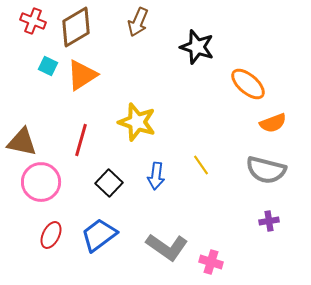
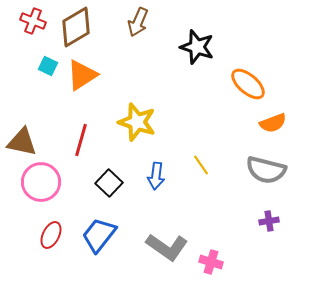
blue trapezoid: rotated 15 degrees counterclockwise
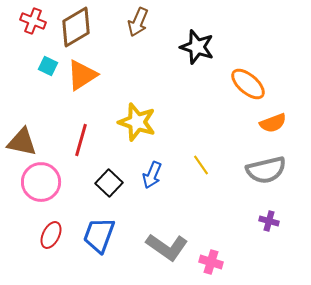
gray semicircle: rotated 27 degrees counterclockwise
blue arrow: moved 4 px left, 1 px up; rotated 16 degrees clockwise
purple cross: rotated 24 degrees clockwise
blue trapezoid: rotated 18 degrees counterclockwise
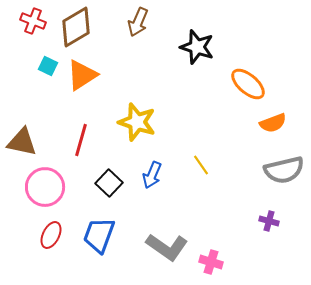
gray semicircle: moved 18 px right
pink circle: moved 4 px right, 5 px down
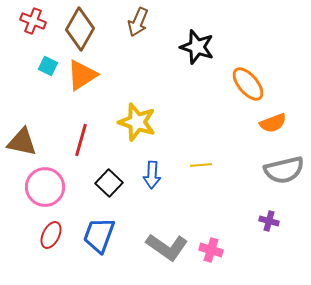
brown diamond: moved 4 px right, 2 px down; rotated 30 degrees counterclockwise
orange ellipse: rotated 9 degrees clockwise
yellow line: rotated 60 degrees counterclockwise
blue arrow: rotated 20 degrees counterclockwise
pink cross: moved 12 px up
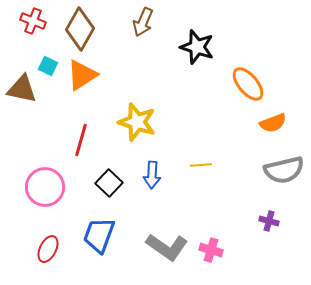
brown arrow: moved 5 px right
brown triangle: moved 53 px up
red ellipse: moved 3 px left, 14 px down
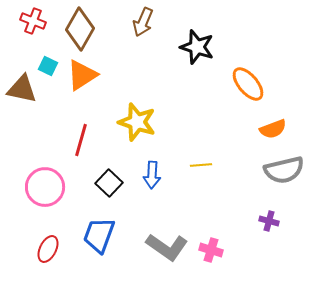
orange semicircle: moved 6 px down
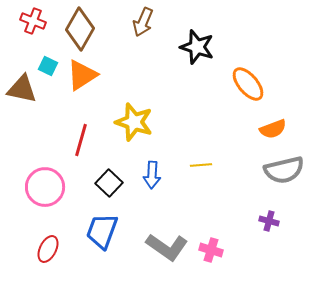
yellow star: moved 3 px left
blue trapezoid: moved 3 px right, 4 px up
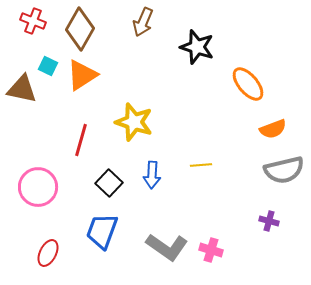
pink circle: moved 7 px left
red ellipse: moved 4 px down
